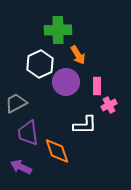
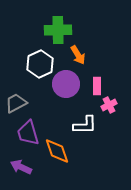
purple circle: moved 2 px down
purple trapezoid: rotated 8 degrees counterclockwise
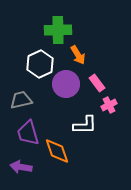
pink rectangle: moved 3 px up; rotated 36 degrees counterclockwise
gray trapezoid: moved 5 px right, 3 px up; rotated 15 degrees clockwise
purple arrow: rotated 15 degrees counterclockwise
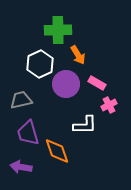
pink rectangle: rotated 24 degrees counterclockwise
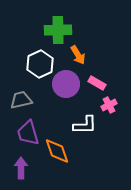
purple arrow: moved 1 px down; rotated 80 degrees clockwise
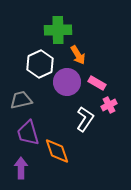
purple circle: moved 1 px right, 2 px up
white L-shape: moved 6 px up; rotated 55 degrees counterclockwise
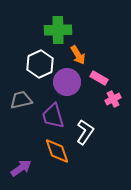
pink rectangle: moved 2 px right, 5 px up
pink cross: moved 4 px right, 6 px up
white L-shape: moved 13 px down
purple trapezoid: moved 25 px right, 17 px up
purple arrow: rotated 55 degrees clockwise
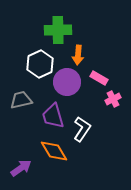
orange arrow: rotated 36 degrees clockwise
white L-shape: moved 3 px left, 3 px up
orange diamond: moved 3 px left; rotated 12 degrees counterclockwise
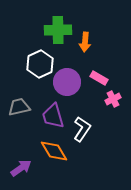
orange arrow: moved 7 px right, 13 px up
gray trapezoid: moved 2 px left, 7 px down
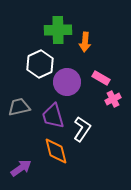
pink rectangle: moved 2 px right
orange diamond: moved 2 px right; rotated 16 degrees clockwise
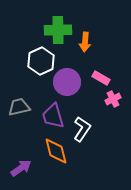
white hexagon: moved 1 px right, 3 px up
